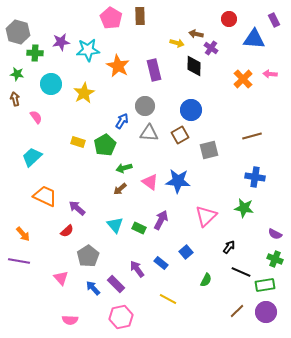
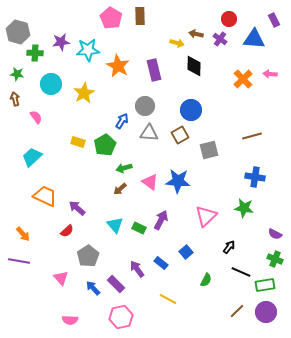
purple cross at (211, 48): moved 9 px right, 9 px up
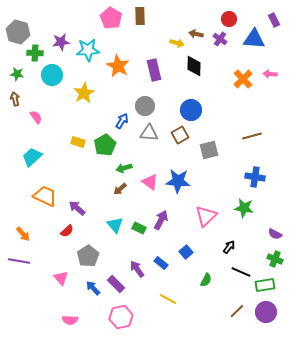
cyan circle at (51, 84): moved 1 px right, 9 px up
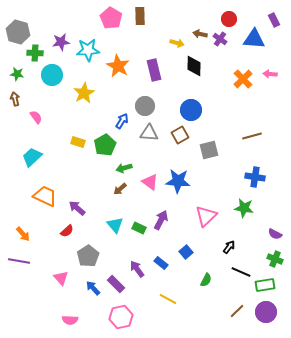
brown arrow at (196, 34): moved 4 px right
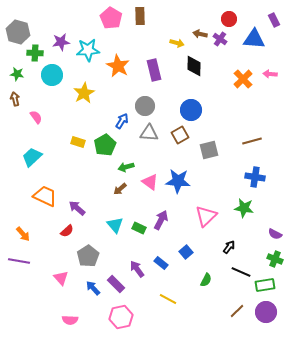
brown line at (252, 136): moved 5 px down
green arrow at (124, 168): moved 2 px right, 1 px up
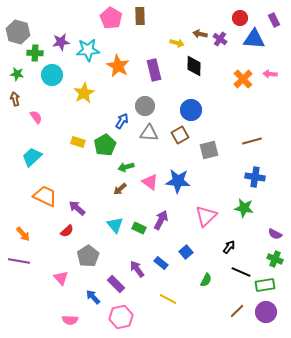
red circle at (229, 19): moved 11 px right, 1 px up
blue arrow at (93, 288): moved 9 px down
